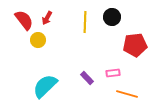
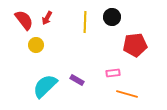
yellow circle: moved 2 px left, 5 px down
purple rectangle: moved 10 px left, 2 px down; rotated 16 degrees counterclockwise
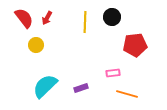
red semicircle: moved 2 px up
purple rectangle: moved 4 px right, 8 px down; rotated 48 degrees counterclockwise
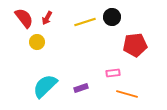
yellow line: rotated 70 degrees clockwise
yellow circle: moved 1 px right, 3 px up
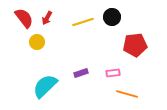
yellow line: moved 2 px left
purple rectangle: moved 15 px up
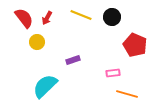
yellow line: moved 2 px left, 7 px up; rotated 40 degrees clockwise
red pentagon: rotated 30 degrees clockwise
purple rectangle: moved 8 px left, 13 px up
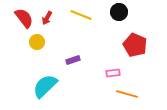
black circle: moved 7 px right, 5 px up
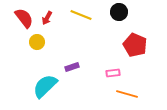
purple rectangle: moved 1 px left, 7 px down
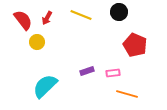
red semicircle: moved 1 px left, 2 px down
purple rectangle: moved 15 px right, 4 px down
